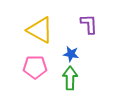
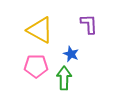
blue star: rotated 14 degrees clockwise
pink pentagon: moved 1 px right, 1 px up
green arrow: moved 6 px left
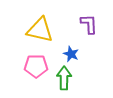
yellow triangle: rotated 16 degrees counterclockwise
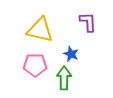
purple L-shape: moved 1 px left, 2 px up
pink pentagon: moved 1 px left, 1 px up
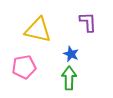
yellow triangle: moved 2 px left
pink pentagon: moved 11 px left, 2 px down; rotated 10 degrees counterclockwise
green arrow: moved 5 px right
